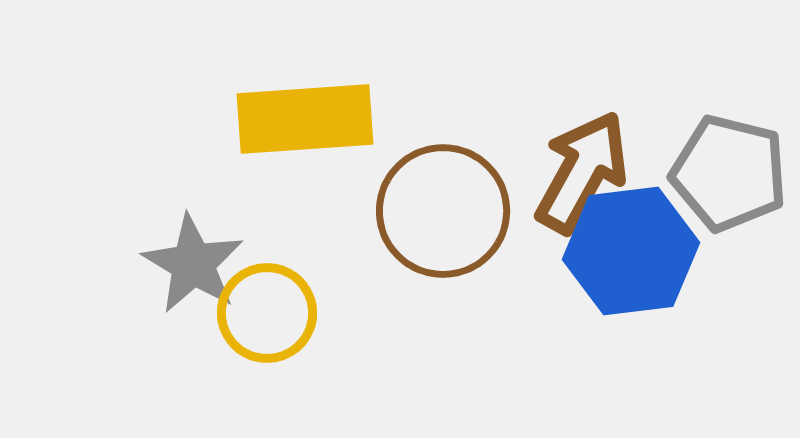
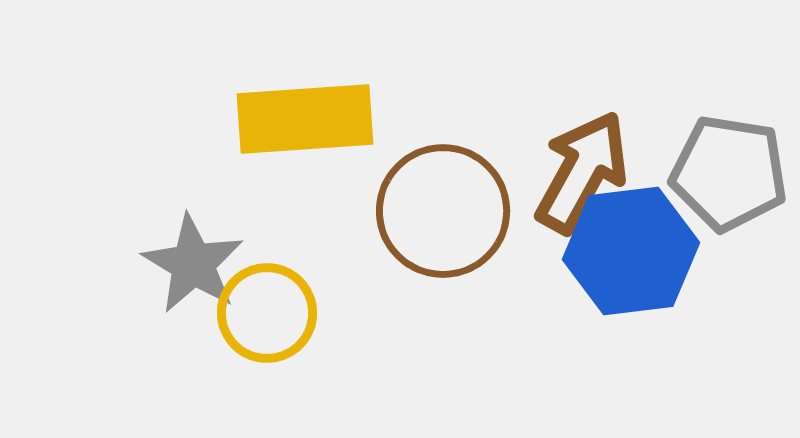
gray pentagon: rotated 5 degrees counterclockwise
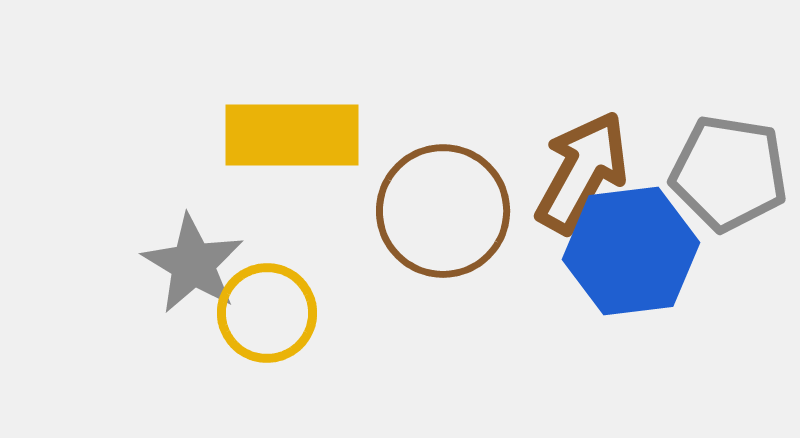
yellow rectangle: moved 13 px left, 16 px down; rotated 4 degrees clockwise
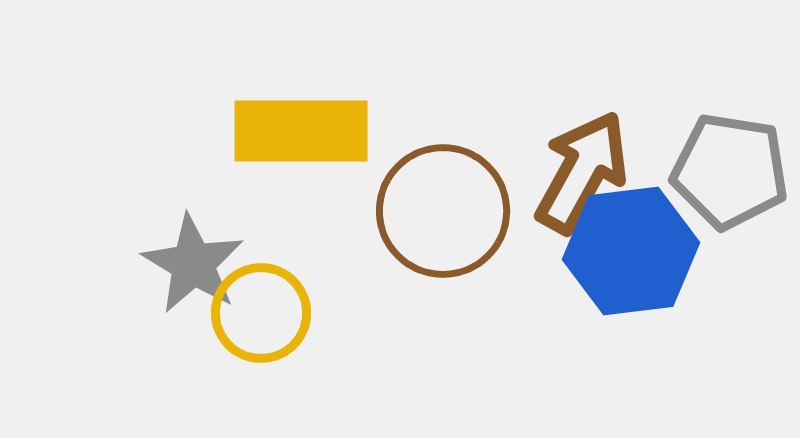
yellow rectangle: moved 9 px right, 4 px up
gray pentagon: moved 1 px right, 2 px up
yellow circle: moved 6 px left
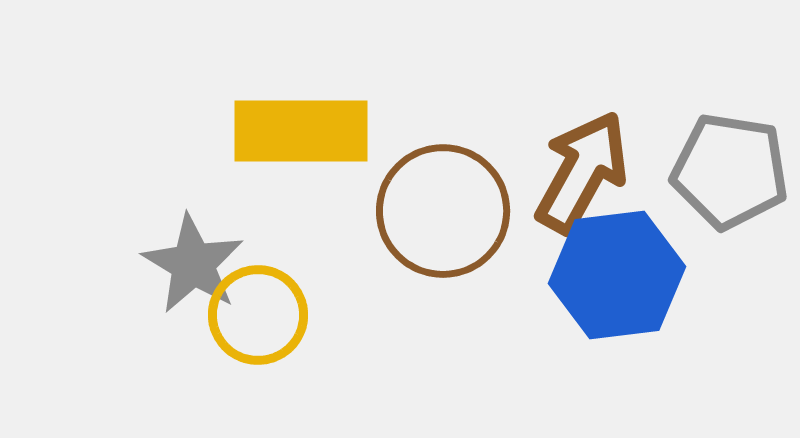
blue hexagon: moved 14 px left, 24 px down
yellow circle: moved 3 px left, 2 px down
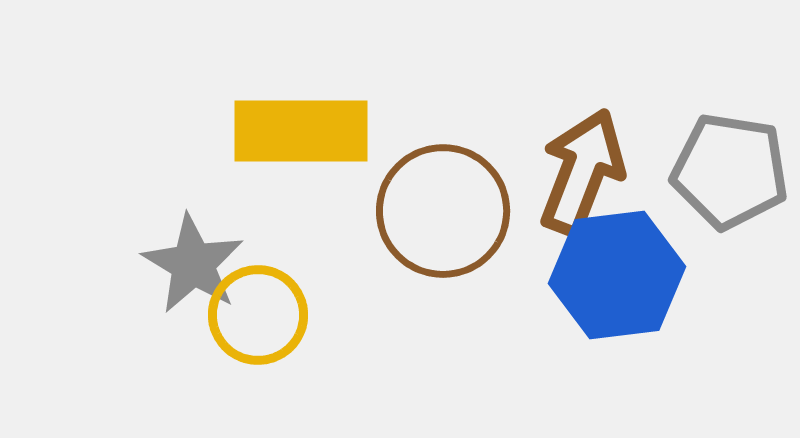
brown arrow: rotated 8 degrees counterclockwise
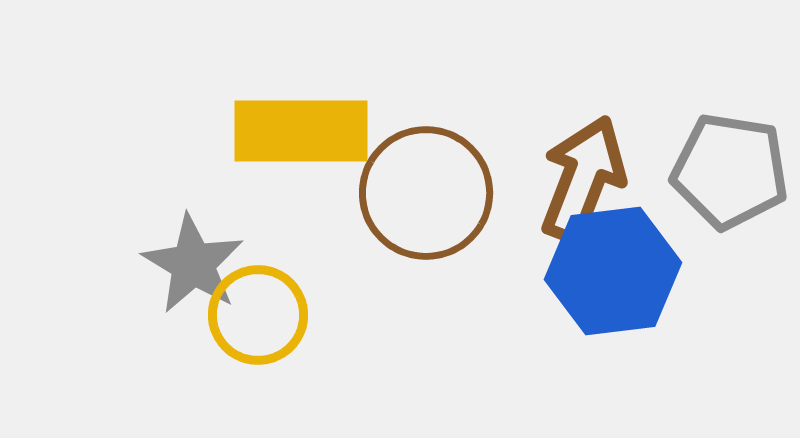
brown arrow: moved 1 px right, 7 px down
brown circle: moved 17 px left, 18 px up
blue hexagon: moved 4 px left, 4 px up
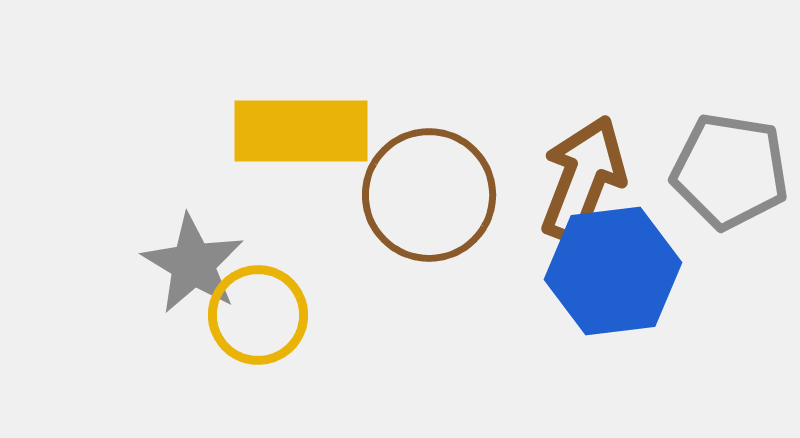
brown circle: moved 3 px right, 2 px down
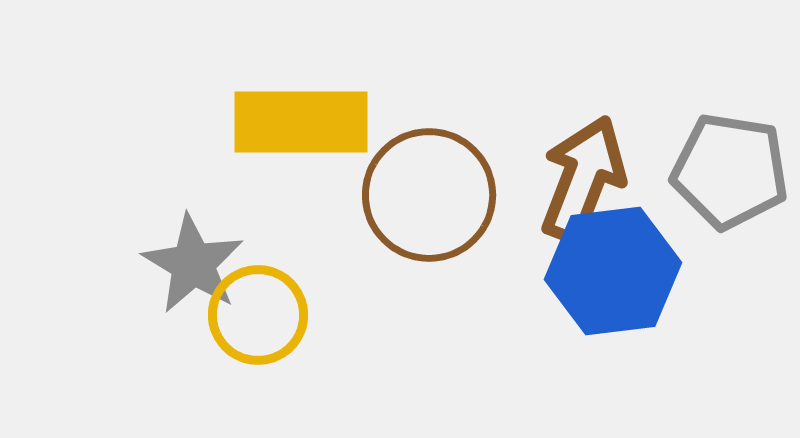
yellow rectangle: moved 9 px up
